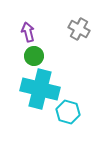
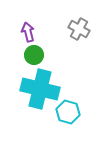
green circle: moved 1 px up
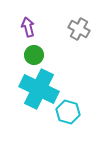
purple arrow: moved 5 px up
cyan cross: moved 1 px left; rotated 12 degrees clockwise
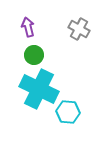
cyan hexagon: rotated 10 degrees counterclockwise
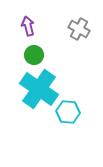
purple arrow: moved 1 px up
cyan cross: rotated 9 degrees clockwise
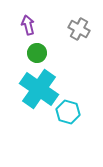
purple arrow: moved 1 px up
green circle: moved 3 px right, 2 px up
cyan hexagon: rotated 10 degrees clockwise
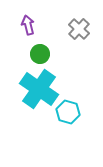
gray cross: rotated 15 degrees clockwise
green circle: moved 3 px right, 1 px down
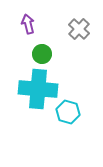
purple arrow: moved 1 px up
green circle: moved 2 px right
cyan cross: moved 1 px left; rotated 30 degrees counterclockwise
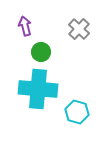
purple arrow: moved 3 px left, 2 px down
green circle: moved 1 px left, 2 px up
cyan hexagon: moved 9 px right
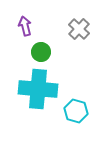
cyan hexagon: moved 1 px left, 1 px up
